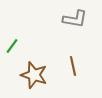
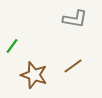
brown line: rotated 66 degrees clockwise
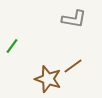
gray L-shape: moved 1 px left
brown star: moved 14 px right, 4 px down
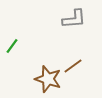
gray L-shape: rotated 15 degrees counterclockwise
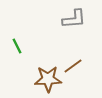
green line: moved 5 px right; rotated 63 degrees counterclockwise
brown star: rotated 20 degrees counterclockwise
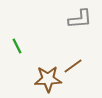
gray L-shape: moved 6 px right
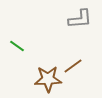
green line: rotated 28 degrees counterclockwise
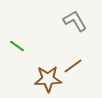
gray L-shape: moved 5 px left, 2 px down; rotated 115 degrees counterclockwise
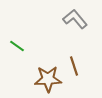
gray L-shape: moved 2 px up; rotated 10 degrees counterclockwise
brown line: moved 1 px right; rotated 72 degrees counterclockwise
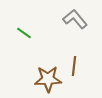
green line: moved 7 px right, 13 px up
brown line: rotated 24 degrees clockwise
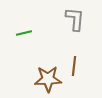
gray L-shape: rotated 45 degrees clockwise
green line: rotated 49 degrees counterclockwise
